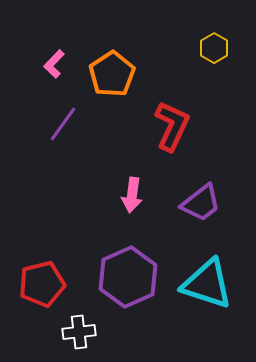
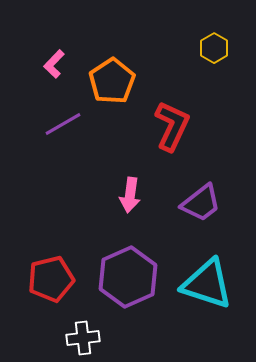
orange pentagon: moved 7 px down
purple line: rotated 24 degrees clockwise
pink arrow: moved 2 px left
red pentagon: moved 9 px right, 5 px up
white cross: moved 4 px right, 6 px down
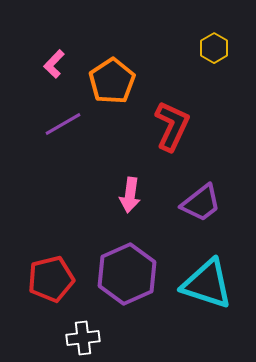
purple hexagon: moved 1 px left, 3 px up
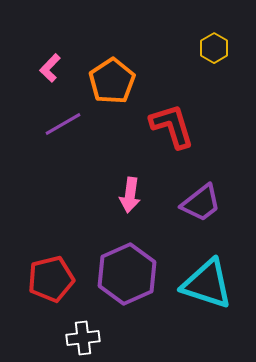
pink L-shape: moved 4 px left, 4 px down
red L-shape: rotated 42 degrees counterclockwise
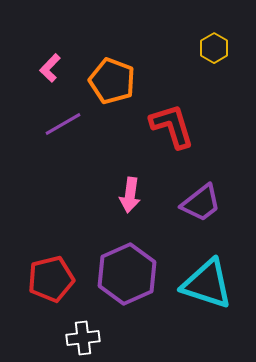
orange pentagon: rotated 18 degrees counterclockwise
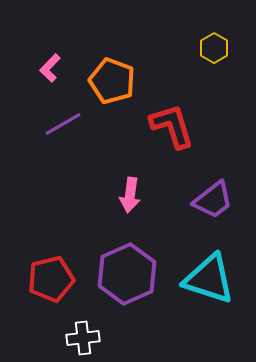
purple trapezoid: moved 12 px right, 3 px up
cyan triangle: moved 2 px right, 5 px up
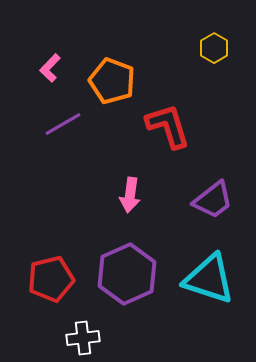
red L-shape: moved 4 px left
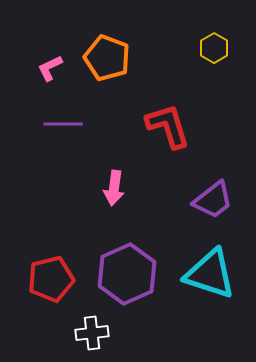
pink L-shape: rotated 20 degrees clockwise
orange pentagon: moved 5 px left, 23 px up
purple line: rotated 30 degrees clockwise
pink arrow: moved 16 px left, 7 px up
cyan triangle: moved 1 px right, 5 px up
white cross: moved 9 px right, 5 px up
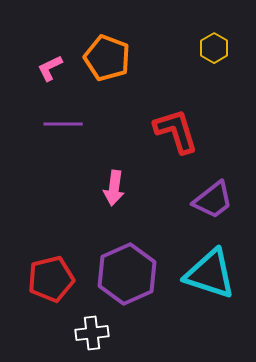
red L-shape: moved 8 px right, 5 px down
